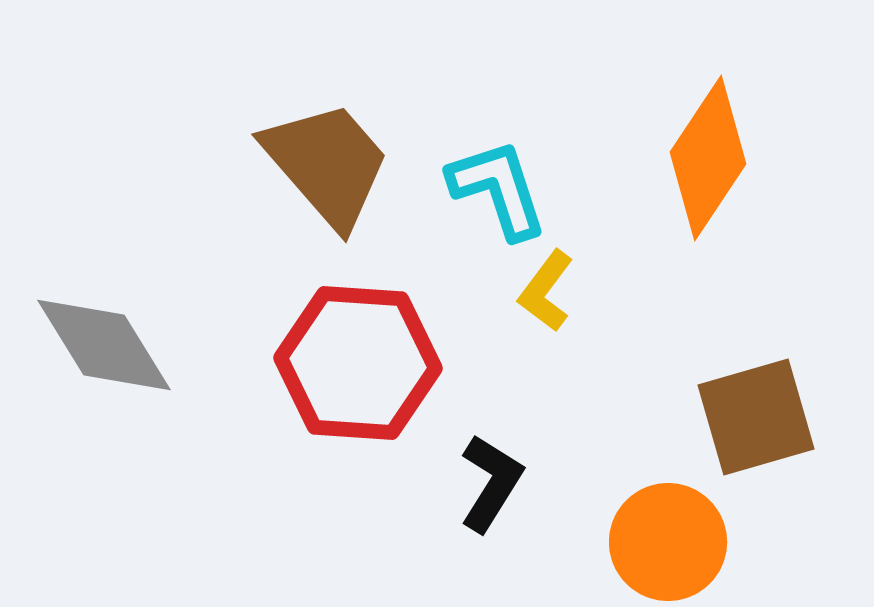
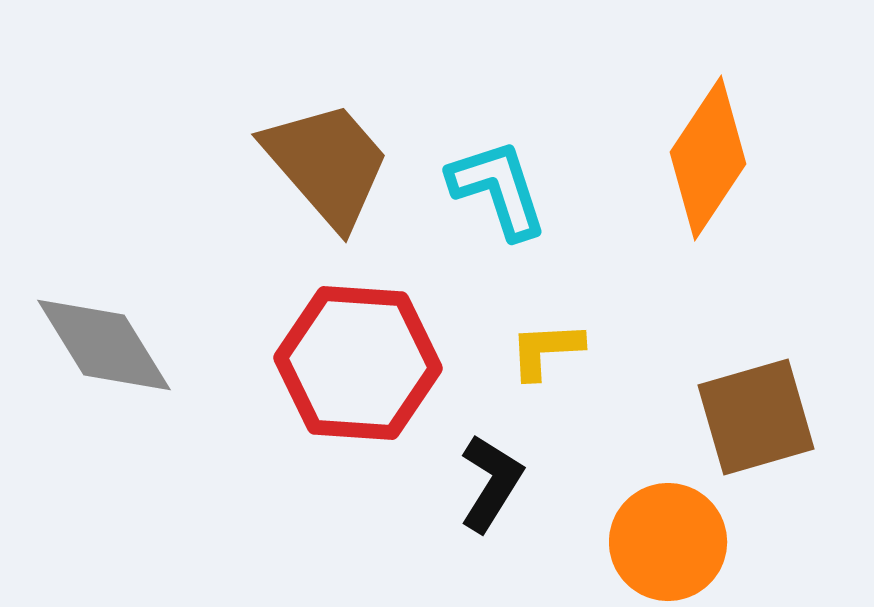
yellow L-shape: moved 59 px down; rotated 50 degrees clockwise
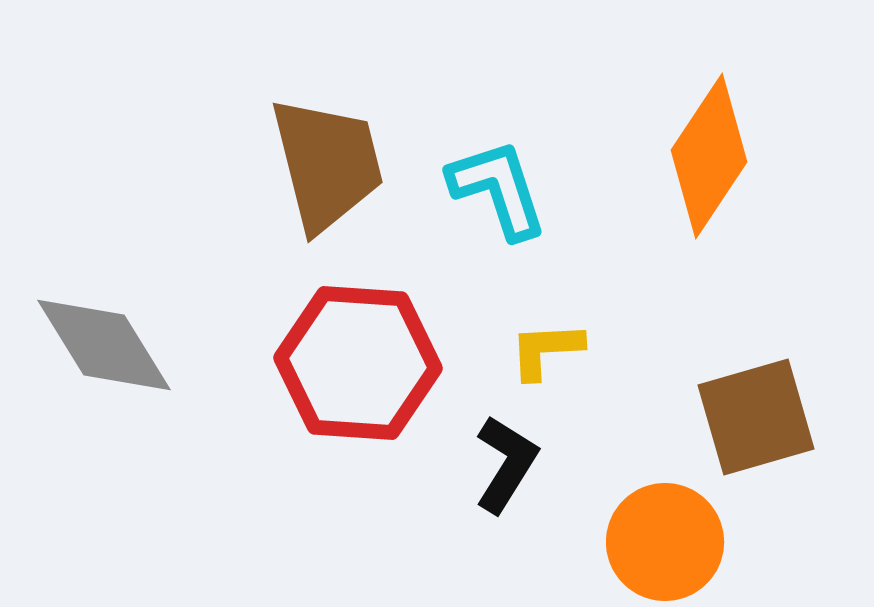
orange diamond: moved 1 px right, 2 px up
brown trapezoid: rotated 27 degrees clockwise
black L-shape: moved 15 px right, 19 px up
orange circle: moved 3 px left
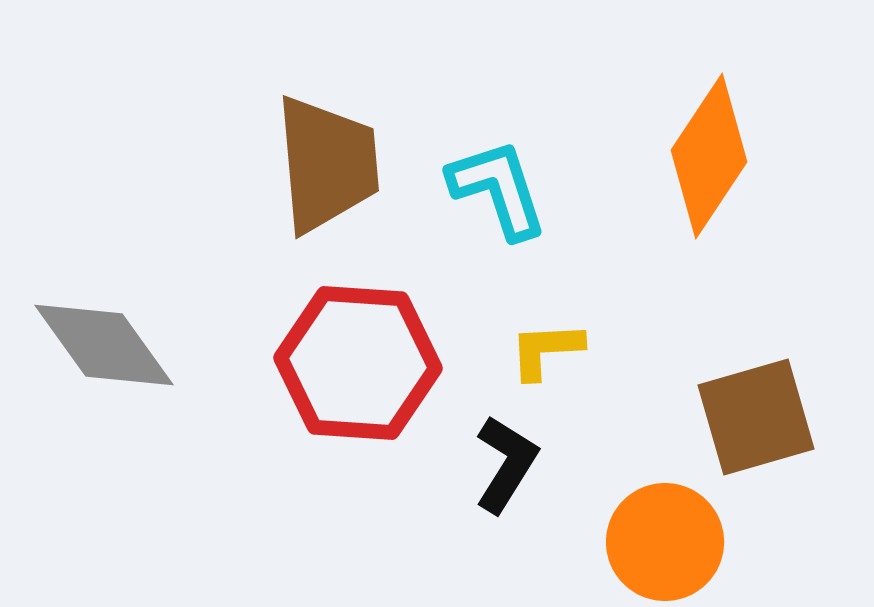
brown trapezoid: rotated 9 degrees clockwise
gray diamond: rotated 4 degrees counterclockwise
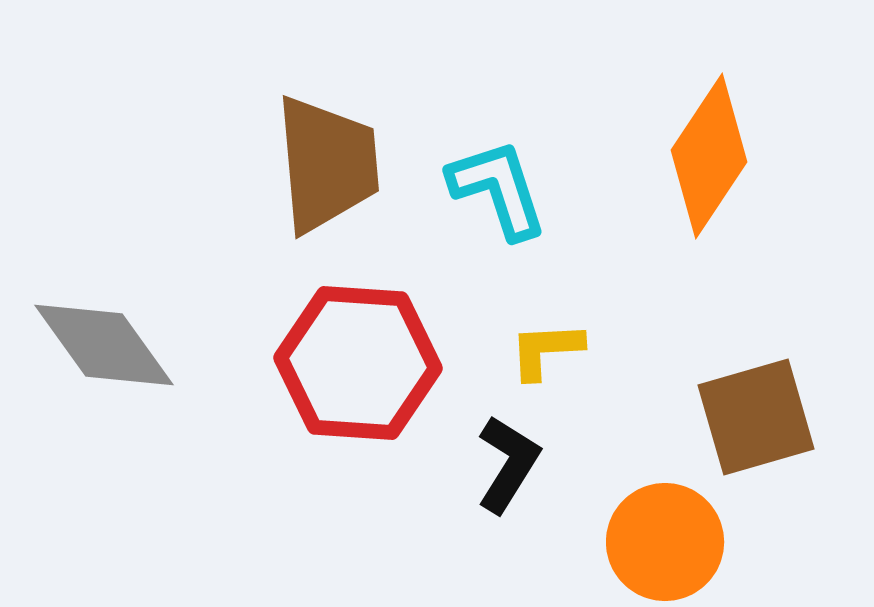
black L-shape: moved 2 px right
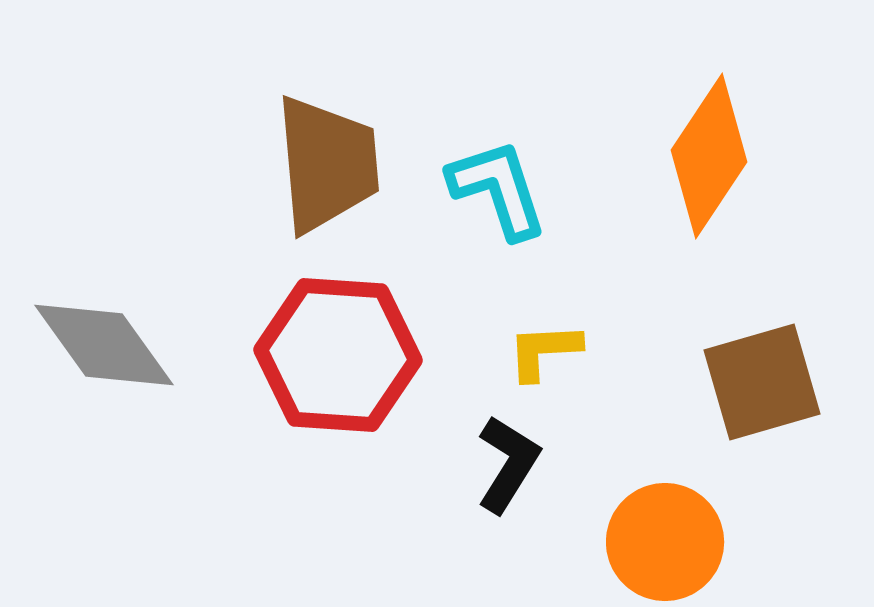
yellow L-shape: moved 2 px left, 1 px down
red hexagon: moved 20 px left, 8 px up
brown square: moved 6 px right, 35 px up
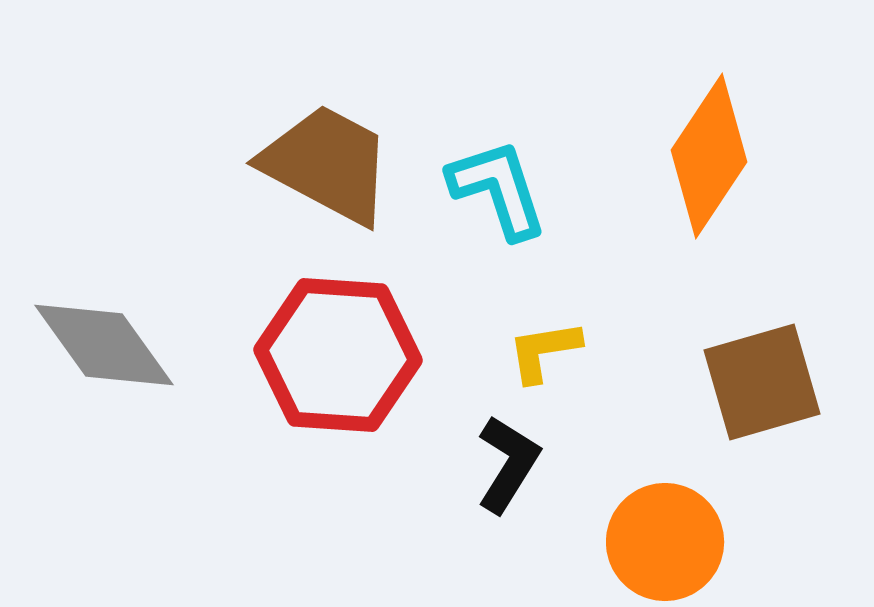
brown trapezoid: rotated 57 degrees counterclockwise
yellow L-shape: rotated 6 degrees counterclockwise
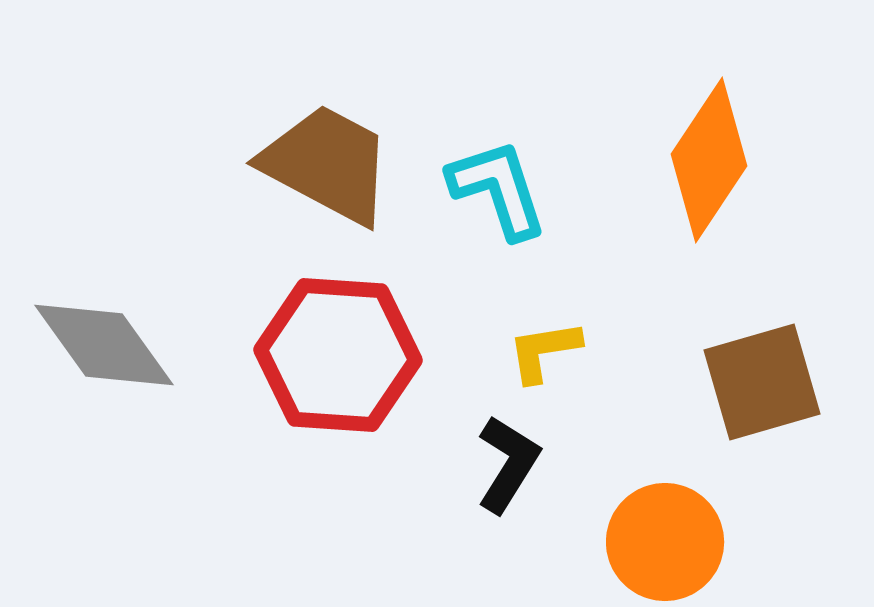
orange diamond: moved 4 px down
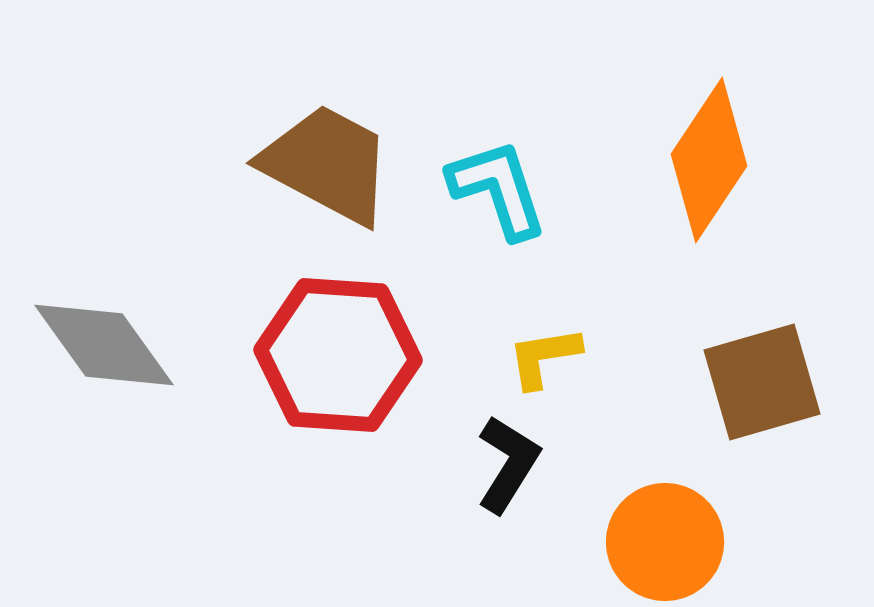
yellow L-shape: moved 6 px down
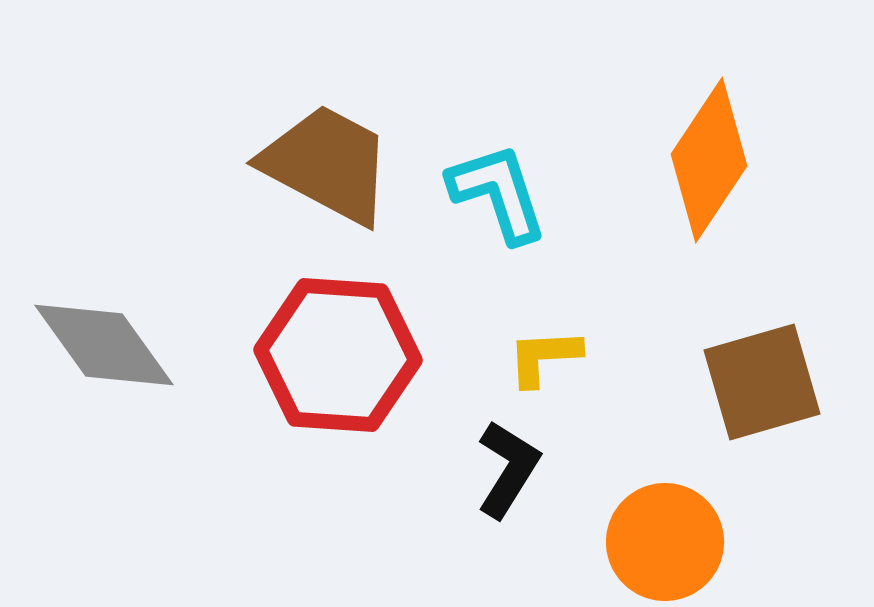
cyan L-shape: moved 4 px down
yellow L-shape: rotated 6 degrees clockwise
black L-shape: moved 5 px down
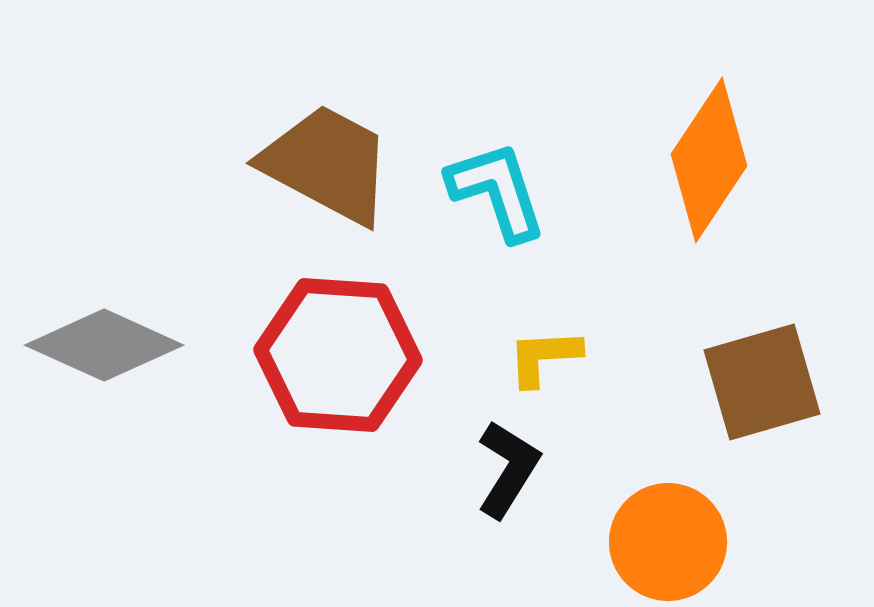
cyan L-shape: moved 1 px left, 2 px up
gray diamond: rotated 30 degrees counterclockwise
orange circle: moved 3 px right
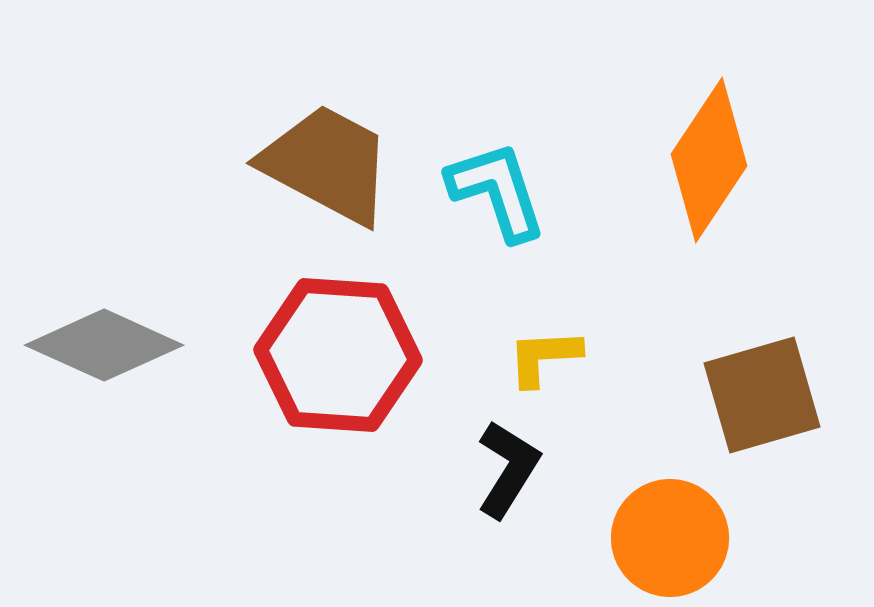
brown square: moved 13 px down
orange circle: moved 2 px right, 4 px up
